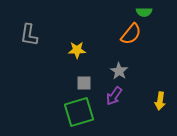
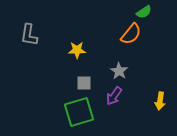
green semicircle: rotated 35 degrees counterclockwise
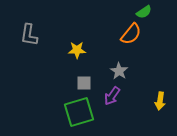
purple arrow: moved 2 px left
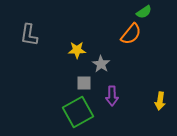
gray star: moved 18 px left, 7 px up
purple arrow: rotated 36 degrees counterclockwise
green square: moved 1 px left; rotated 12 degrees counterclockwise
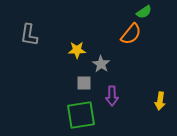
green square: moved 3 px right, 3 px down; rotated 20 degrees clockwise
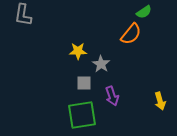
gray L-shape: moved 6 px left, 20 px up
yellow star: moved 1 px right, 1 px down
purple arrow: rotated 18 degrees counterclockwise
yellow arrow: rotated 24 degrees counterclockwise
green square: moved 1 px right
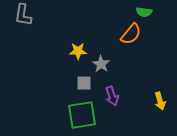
green semicircle: rotated 42 degrees clockwise
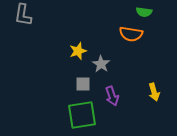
orange semicircle: rotated 60 degrees clockwise
yellow star: rotated 18 degrees counterclockwise
gray square: moved 1 px left, 1 px down
yellow arrow: moved 6 px left, 9 px up
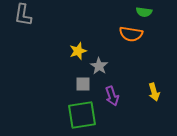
gray star: moved 2 px left, 2 px down
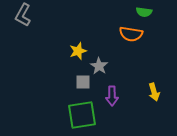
gray L-shape: rotated 20 degrees clockwise
gray square: moved 2 px up
purple arrow: rotated 18 degrees clockwise
